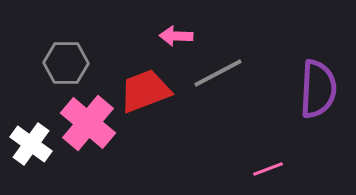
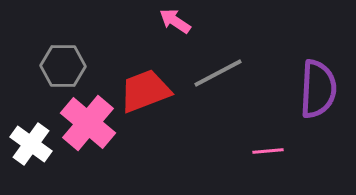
pink arrow: moved 1 px left, 15 px up; rotated 32 degrees clockwise
gray hexagon: moved 3 px left, 3 px down
pink line: moved 18 px up; rotated 16 degrees clockwise
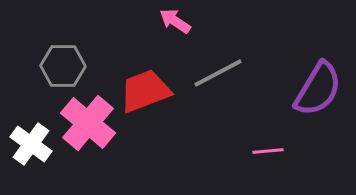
purple semicircle: rotated 28 degrees clockwise
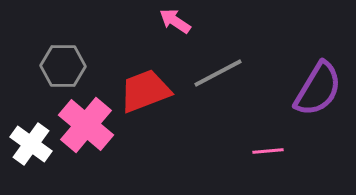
pink cross: moved 2 px left, 2 px down
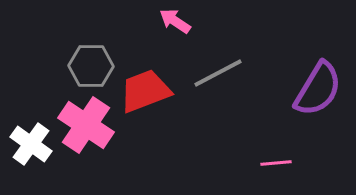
gray hexagon: moved 28 px right
pink cross: rotated 6 degrees counterclockwise
pink line: moved 8 px right, 12 px down
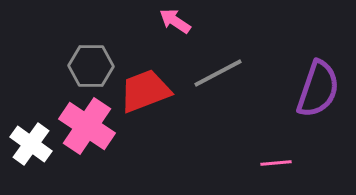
purple semicircle: rotated 12 degrees counterclockwise
pink cross: moved 1 px right, 1 px down
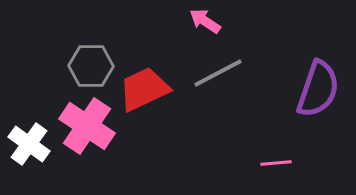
pink arrow: moved 30 px right
red trapezoid: moved 1 px left, 2 px up; rotated 4 degrees counterclockwise
white cross: moved 2 px left
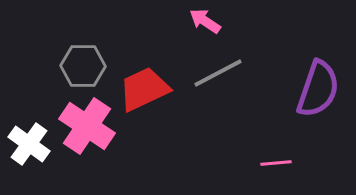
gray hexagon: moved 8 px left
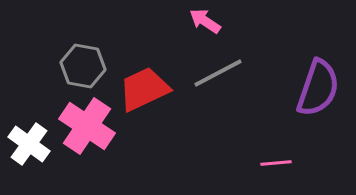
gray hexagon: rotated 9 degrees clockwise
purple semicircle: moved 1 px up
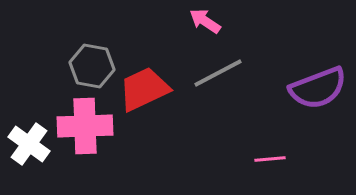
gray hexagon: moved 9 px right
purple semicircle: rotated 50 degrees clockwise
pink cross: moved 2 px left; rotated 36 degrees counterclockwise
pink line: moved 6 px left, 4 px up
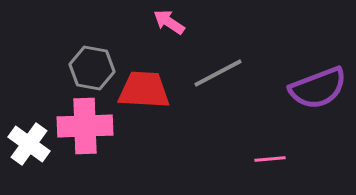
pink arrow: moved 36 px left, 1 px down
gray hexagon: moved 2 px down
red trapezoid: moved 1 px down; rotated 28 degrees clockwise
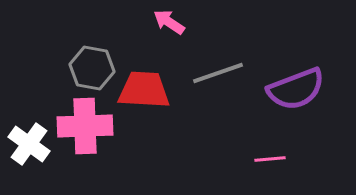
gray line: rotated 9 degrees clockwise
purple semicircle: moved 22 px left, 1 px down
